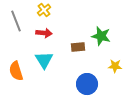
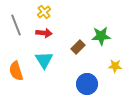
yellow cross: moved 2 px down
gray line: moved 4 px down
green star: rotated 18 degrees counterclockwise
brown rectangle: rotated 40 degrees counterclockwise
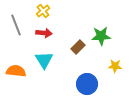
yellow cross: moved 1 px left, 1 px up
orange semicircle: rotated 114 degrees clockwise
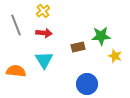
brown rectangle: rotated 32 degrees clockwise
yellow star: moved 10 px up; rotated 16 degrees clockwise
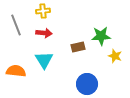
yellow cross: rotated 32 degrees clockwise
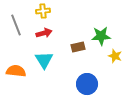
red arrow: rotated 21 degrees counterclockwise
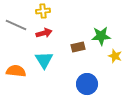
gray line: rotated 45 degrees counterclockwise
